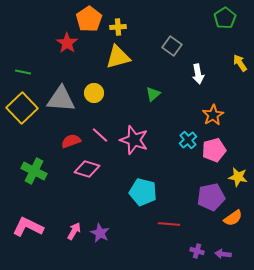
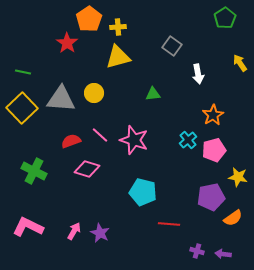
green triangle: rotated 35 degrees clockwise
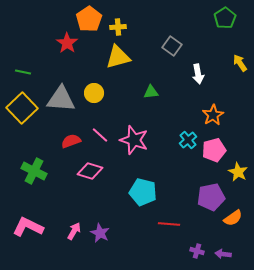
green triangle: moved 2 px left, 2 px up
pink diamond: moved 3 px right, 2 px down
yellow star: moved 5 px up; rotated 18 degrees clockwise
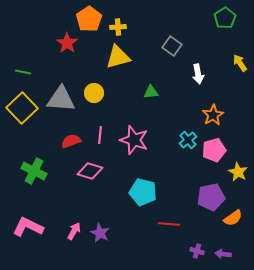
pink line: rotated 54 degrees clockwise
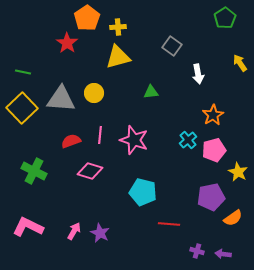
orange pentagon: moved 2 px left, 1 px up
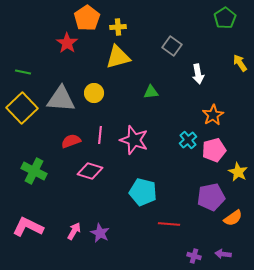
purple cross: moved 3 px left, 5 px down
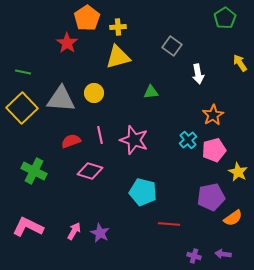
pink line: rotated 18 degrees counterclockwise
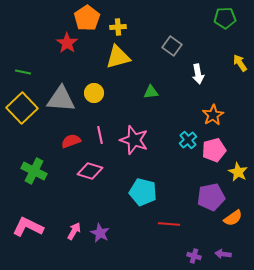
green pentagon: rotated 30 degrees clockwise
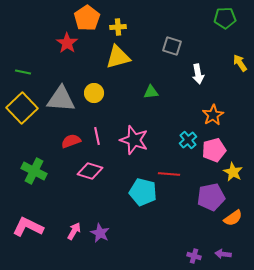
gray square: rotated 18 degrees counterclockwise
pink line: moved 3 px left, 1 px down
yellow star: moved 5 px left
red line: moved 50 px up
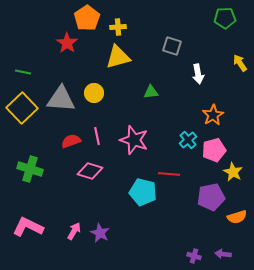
green cross: moved 4 px left, 2 px up; rotated 10 degrees counterclockwise
orange semicircle: moved 4 px right, 1 px up; rotated 18 degrees clockwise
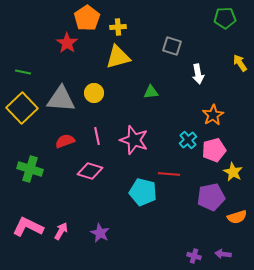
red semicircle: moved 6 px left
pink arrow: moved 13 px left
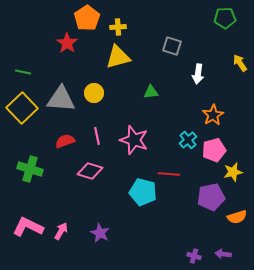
white arrow: rotated 18 degrees clockwise
yellow star: rotated 30 degrees clockwise
